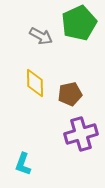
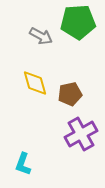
green pentagon: moved 1 px left, 1 px up; rotated 20 degrees clockwise
yellow diamond: rotated 16 degrees counterclockwise
purple cross: rotated 12 degrees counterclockwise
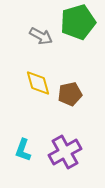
green pentagon: rotated 12 degrees counterclockwise
yellow diamond: moved 3 px right
purple cross: moved 16 px left, 18 px down
cyan L-shape: moved 14 px up
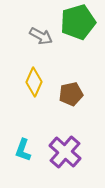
yellow diamond: moved 4 px left, 1 px up; rotated 40 degrees clockwise
brown pentagon: moved 1 px right
purple cross: rotated 20 degrees counterclockwise
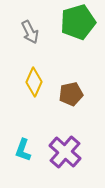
gray arrow: moved 11 px left, 4 px up; rotated 35 degrees clockwise
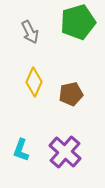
cyan L-shape: moved 2 px left
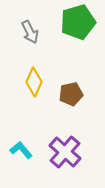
cyan L-shape: rotated 120 degrees clockwise
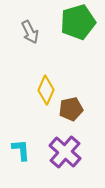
yellow diamond: moved 12 px right, 8 px down
brown pentagon: moved 15 px down
cyan L-shape: rotated 35 degrees clockwise
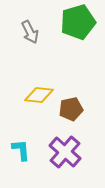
yellow diamond: moved 7 px left, 5 px down; rotated 72 degrees clockwise
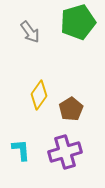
gray arrow: rotated 10 degrees counterclockwise
yellow diamond: rotated 60 degrees counterclockwise
brown pentagon: rotated 20 degrees counterclockwise
purple cross: rotated 32 degrees clockwise
